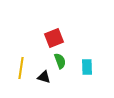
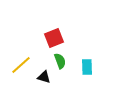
yellow line: moved 3 px up; rotated 40 degrees clockwise
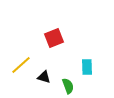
green semicircle: moved 8 px right, 25 px down
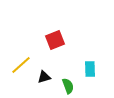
red square: moved 1 px right, 2 px down
cyan rectangle: moved 3 px right, 2 px down
black triangle: rotated 32 degrees counterclockwise
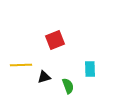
yellow line: rotated 40 degrees clockwise
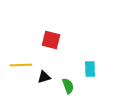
red square: moved 4 px left; rotated 36 degrees clockwise
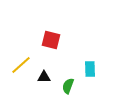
yellow line: rotated 40 degrees counterclockwise
black triangle: rotated 16 degrees clockwise
green semicircle: rotated 140 degrees counterclockwise
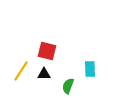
red square: moved 4 px left, 11 px down
yellow line: moved 6 px down; rotated 15 degrees counterclockwise
black triangle: moved 3 px up
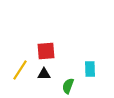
red square: moved 1 px left; rotated 18 degrees counterclockwise
yellow line: moved 1 px left, 1 px up
